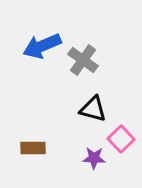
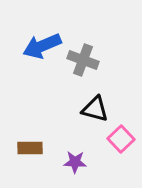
gray cross: rotated 16 degrees counterclockwise
black triangle: moved 2 px right
brown rectangle: moved 3 px left
purple star: moved 19 px left, 4 px down
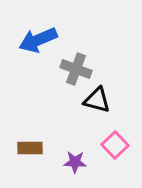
blue arrow: moved 4 px left, 6 px up
gray cross: moved 7 px left, 9 px down
black triangle: moved 2 px right, 9 px up
pink square: moved 6 px left, 6 px down
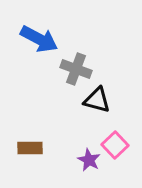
blue arrow: moved 1 px right, 1 px up; rotated 129 degrees counterclockwise
purple star: moved 14 px right, 2 px up; rotated 25 degrees clockwise
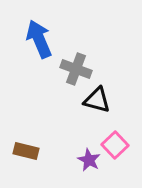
blue arrow: rotated 141 degrees counterclockwise
brown rectangle: moved 4 px left, 3 px down; rotated 15 degrees clockwise
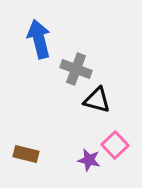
blue arrow: rotated 9 degrees clockwise
brown rectangle: moved 3 px down
purple star: rotated 15 degrees counterclockwise
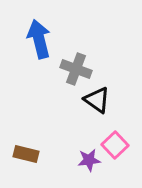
black triangle: rotated 20 degrees clockwise
purple star: rotated 20 degrees counterclockwise
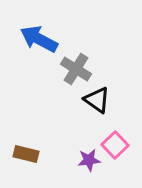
blue arrow: rotated 48 degrees counterclockwise
gray cross: rotated 12 degrees clockwise
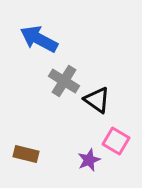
gray cross: moved 12 px left, 12 px down
pink square: moved 1 px right, 4 px up; rotated 16 degrees counterclockwise
purple star: rotated 15 degrees counterclockwise
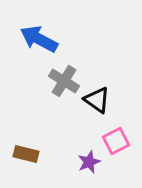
pink square: rotated 32 degrees clockwise
purple star: moved 2 px down
